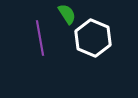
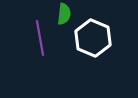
green semicircle: moved 3 px left; rotated 40 degrees clockwise
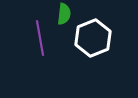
white hexagon: rotated 15 degrees clockwise
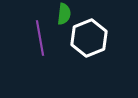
white hexagon: moved 4 px left
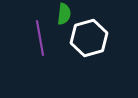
white hexagon: rotated 6 degrees clockwise
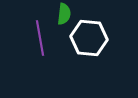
white hexagon: rotated 21 degrees clockwise
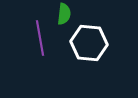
white hexagon: moved 5 px down
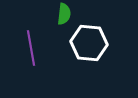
purple line: moved 9 px left, 10 px down
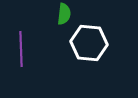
purple line: moved 10 px left, 1 px down; rotated 8 degrees clockwise
